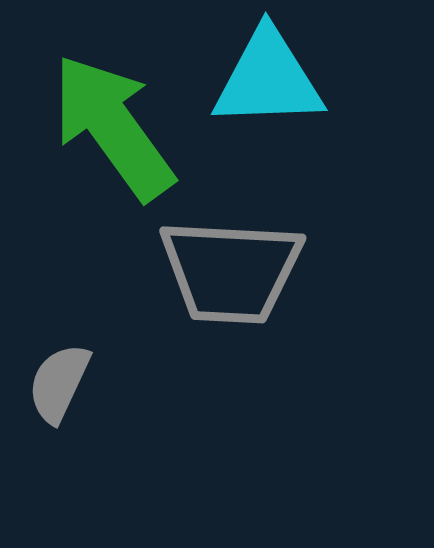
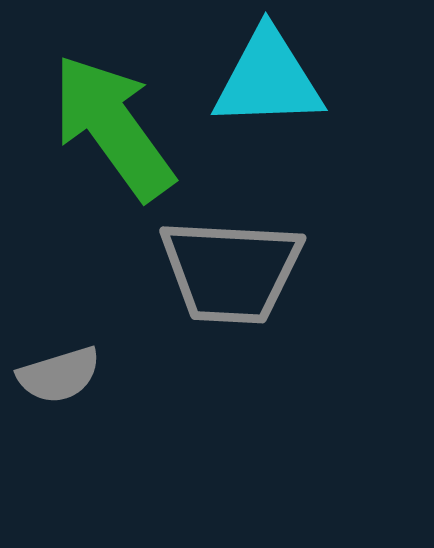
gray semicircle: moved 8 px up; rotated 132 degrees counterclockwise
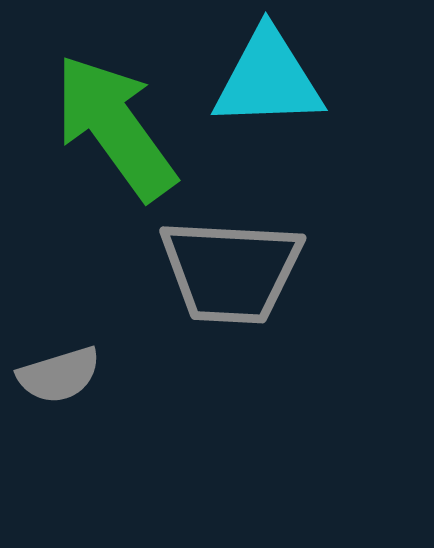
green arrow: moved 2 px right
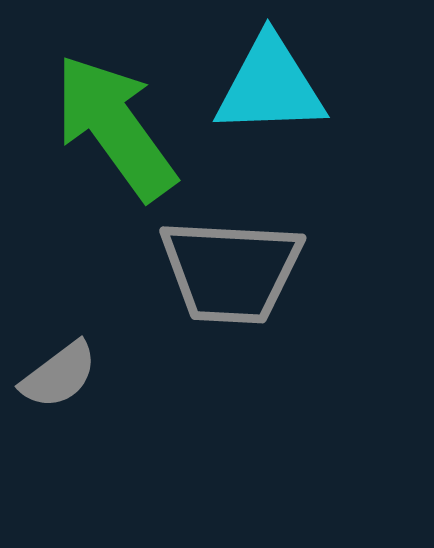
cyan triangle: moved 2 px right, 7 px down
gray semicircle: rotated 20 degrees counterclockwise
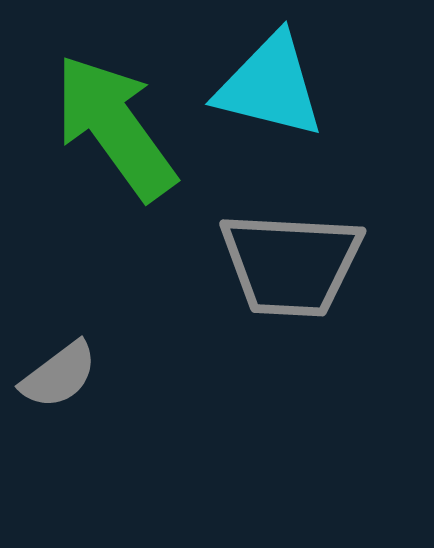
cyan triangle: rotated 16 degrees clockwise
gray trapezoid: moved 60 px right, 7 px up
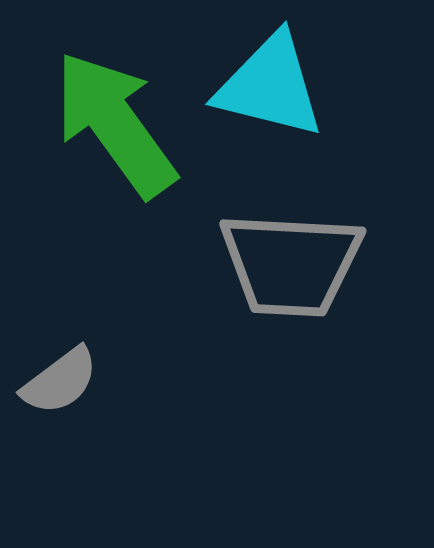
green arrow: moved 3 px up
gray semicircle: moved 1 px right, 6 px down
